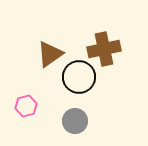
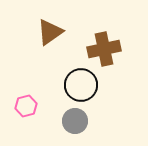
brown triangle: moved 22 px up
black circle: moved 2 px right, 8 px down
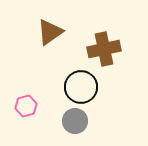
black circle: moved 2 px down
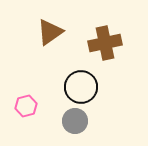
brown cross: moved 1 px right, 6 px up
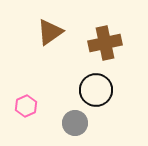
black circle: moved 15 px right, 3 px down
pink hexagon: rotated 10 degrees counterclockwise
gray circle: moved 2 px down
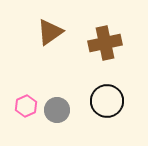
black circle: moved 11 px right, 11 px down
gray circle: moved 18 px left, 13 px up
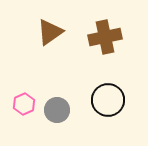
brown cross: moved 6 px up
black circle: moved 1 px right, 1 px up
pink hexagon: moved 2 px left, 2 px up
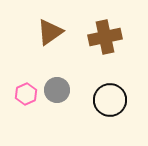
black circle: moved 2 px right
pink hexagon: moved 2 px right, 10 px up
gray circle: moved 20 px up
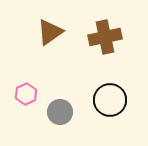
gray circle: moved 3 px right, 22 px down
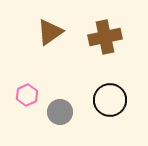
pink hexagon: moved 1 px right, 1 px down
